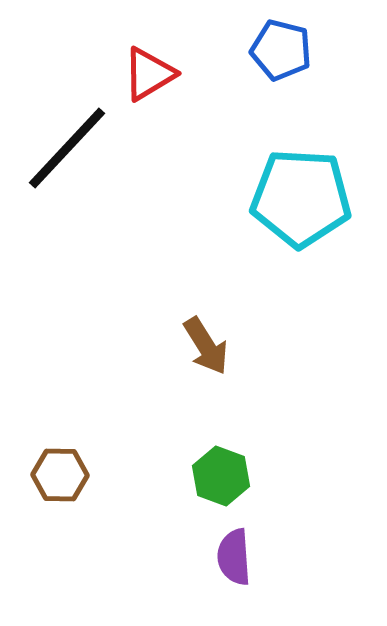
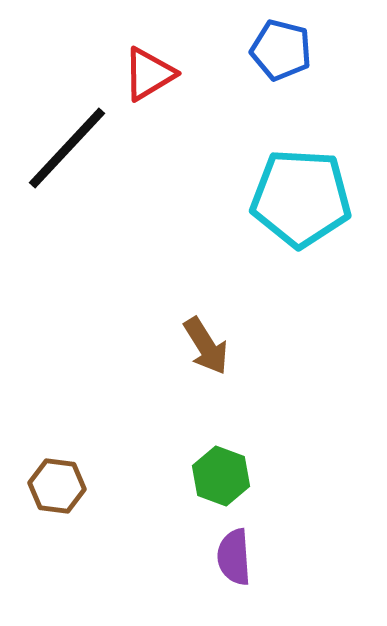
brown hexagon: moved 3 px left, 11 px down; rotated 6 degrees clockwise
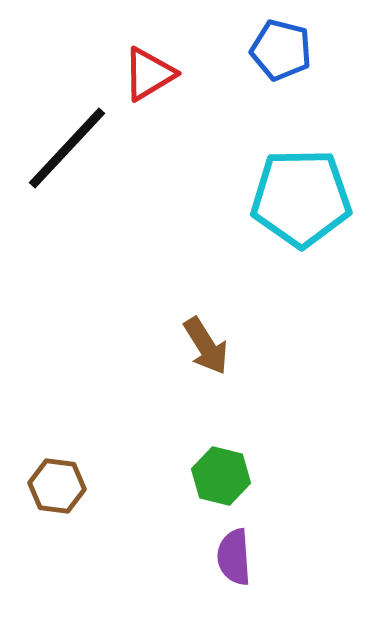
cyan pentagon: rotated 4 degrees counterclockwise
green hexagon: rotated 6 degrees counterclockwise
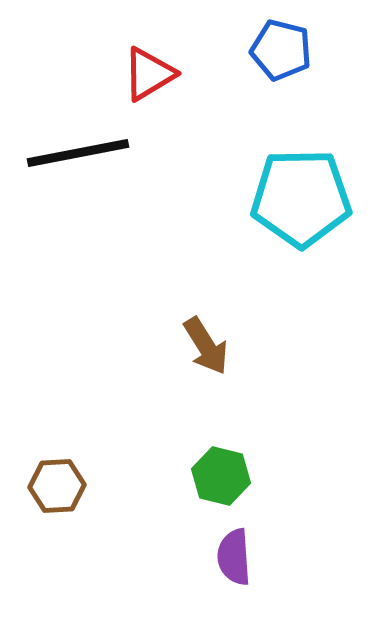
black line: moved 11 px right, 5 px down; rotated 36 degrees clockwise
brown hexagon: rotated 10 degrees counterclockwise
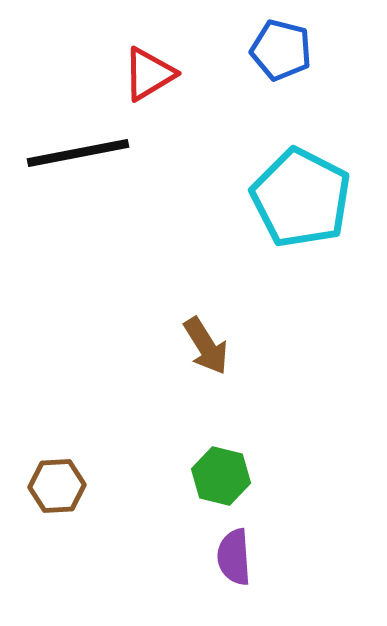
cyan pentagon: rotated 28 degrees clockwise
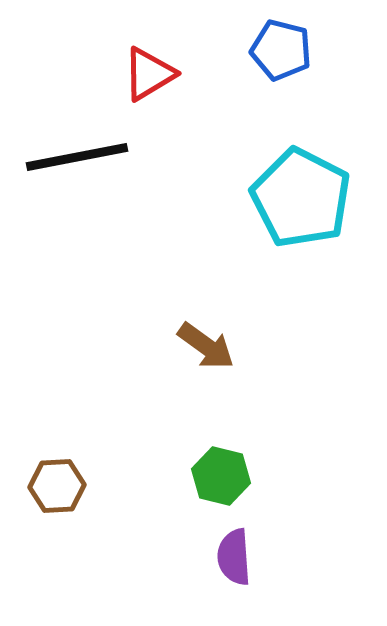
black line: moved 1 px left, 4 px down
brown arrow: rotated 22 degrees counterclockwise
